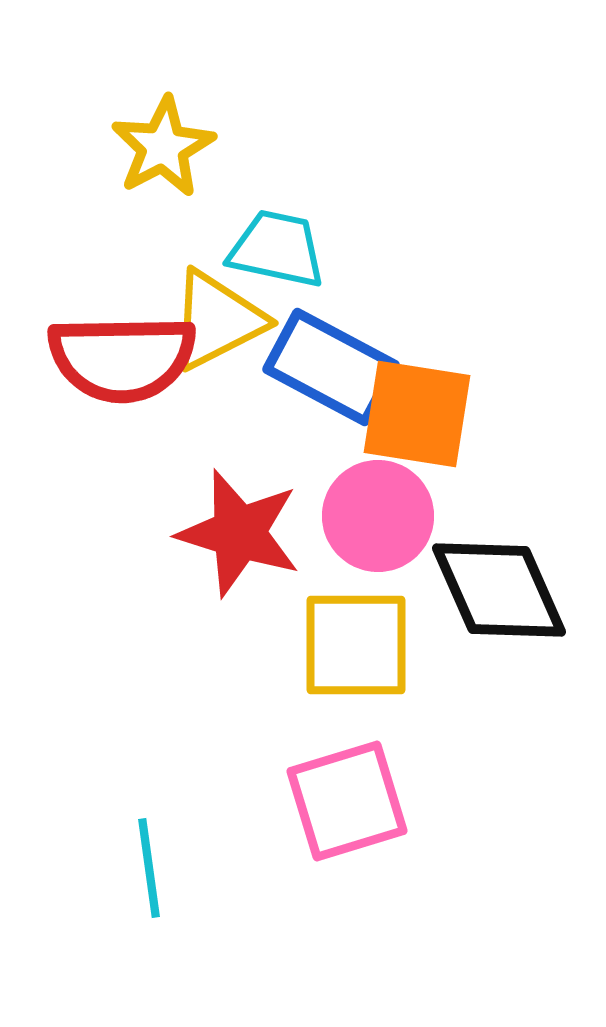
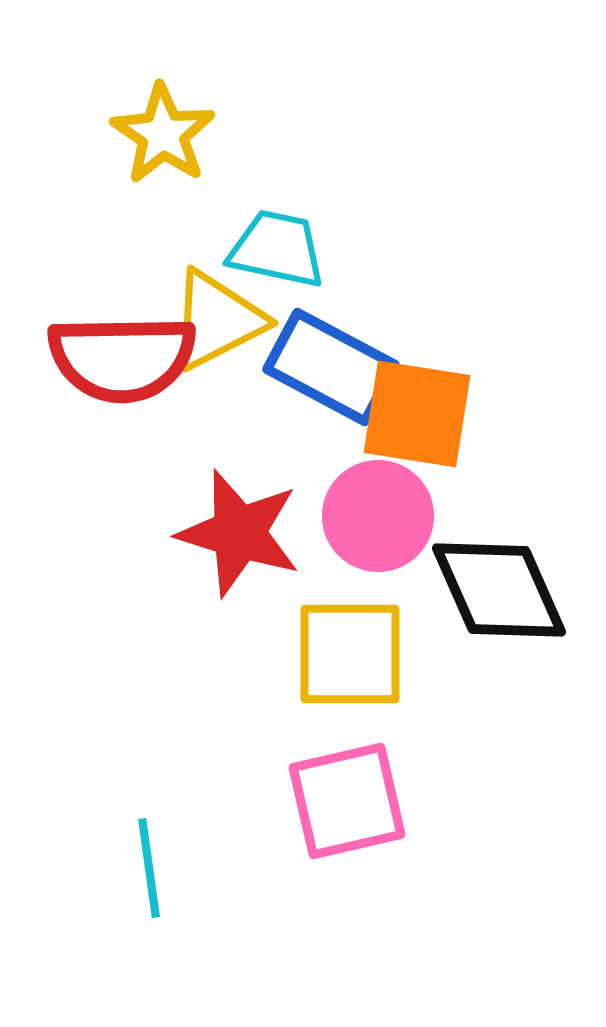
yellow star: moved 13 px up; rotated 10 degrees counterclockwise
yellow square: moved 6 px left, 9 px down
pink square: rotated 4 degrees clockwise
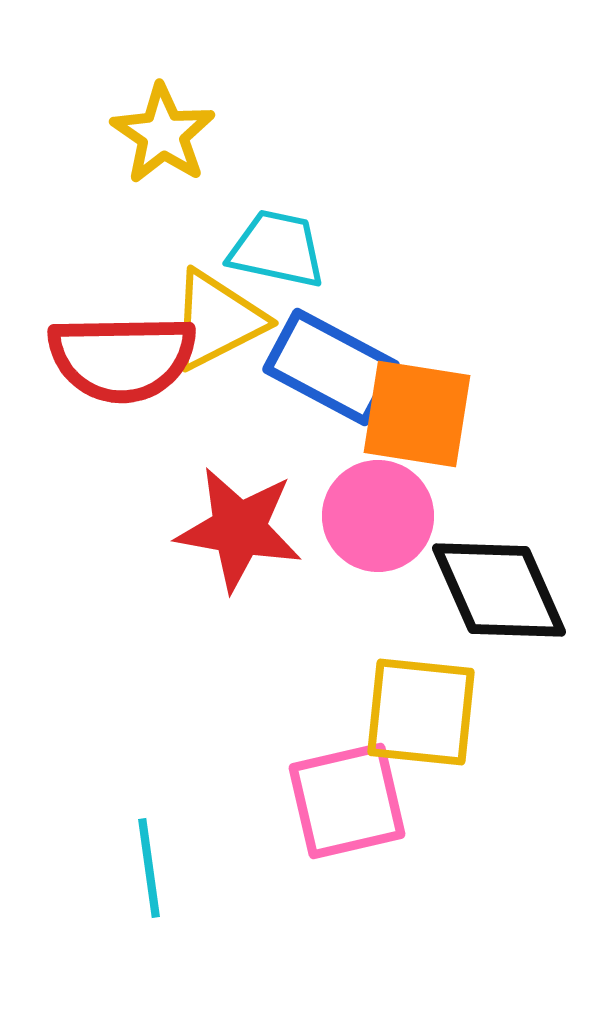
red star: moved 4 px up; rotated 7 degrees counterclockwise
yellow square: moved 71 px right, 58 px down; rotated 6 degrees clockwise
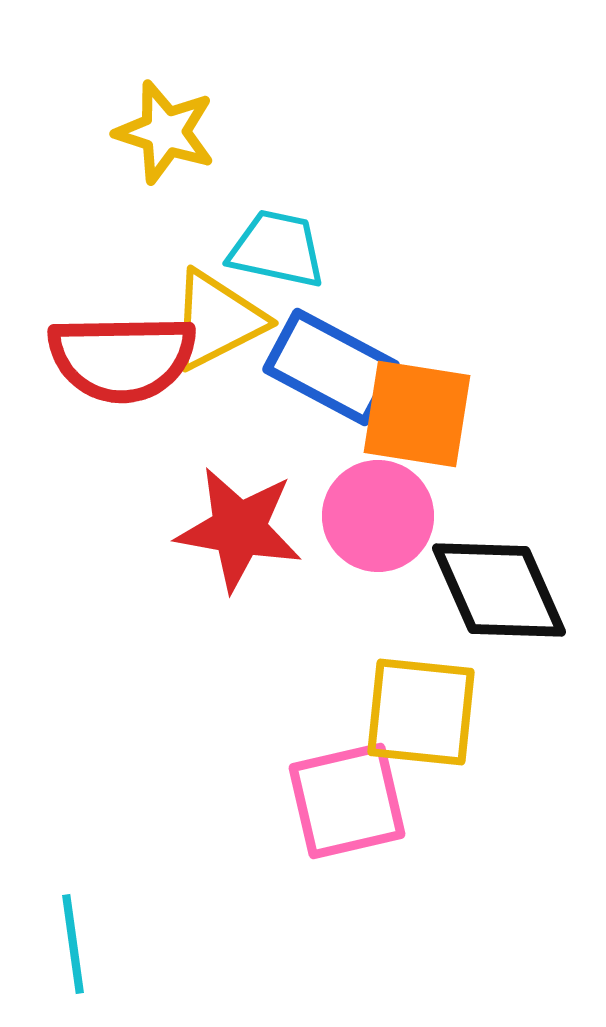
yellow star: moved 2 px right, 2 px up; rotated 16 degrees counterclockwise
cyan line: moved 76 px left, 76 px down
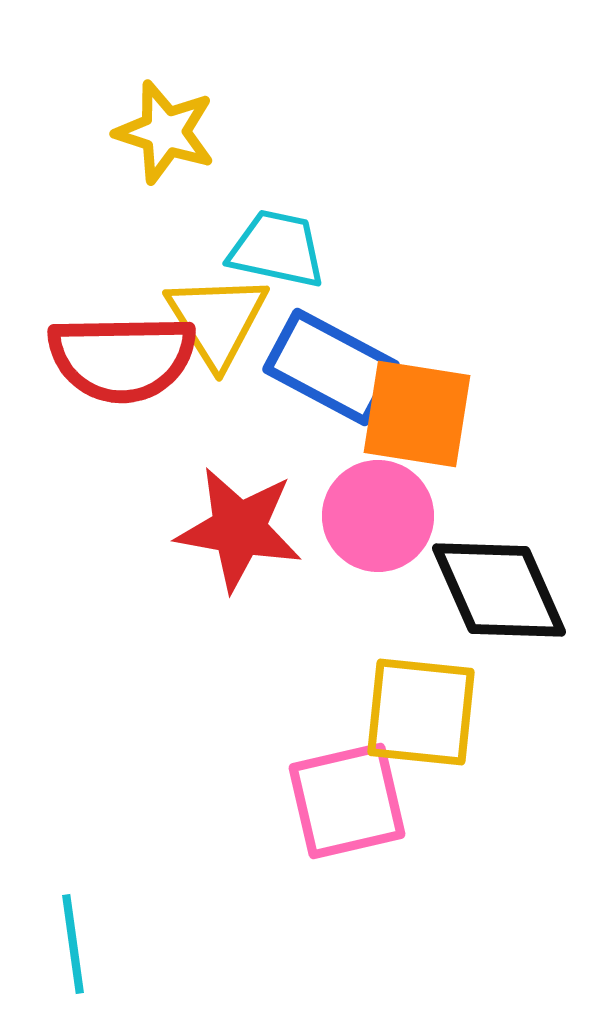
yellow triangle: rotated 35 degrees counterclockwise
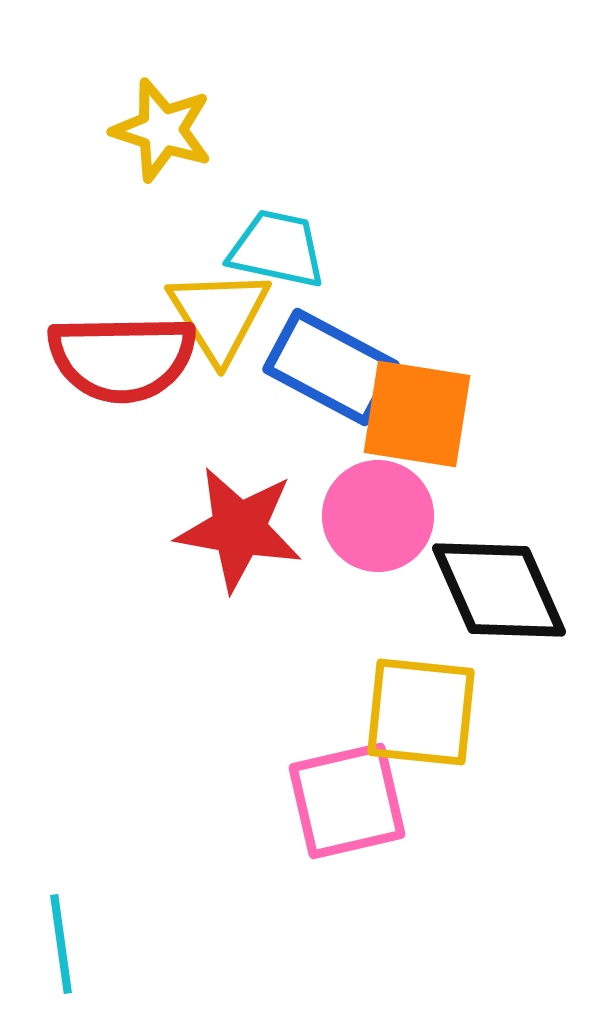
yellow star: moved 3 px left, 2 px up
yellow triangle: moved 2 px right, 5 px up
cyan line: moved 12 px left
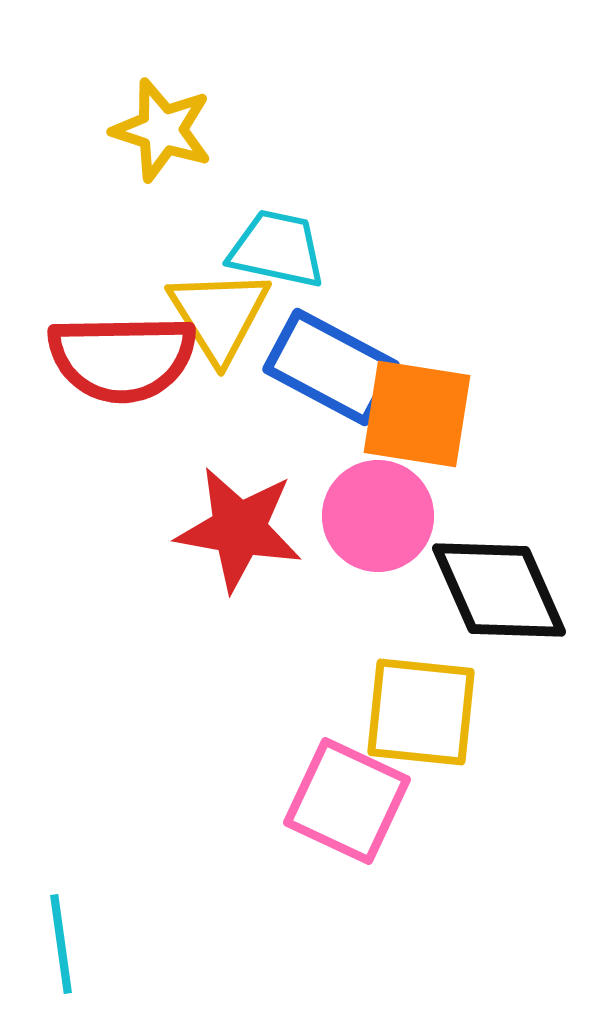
pink square: rotated 38 degrees clockwise
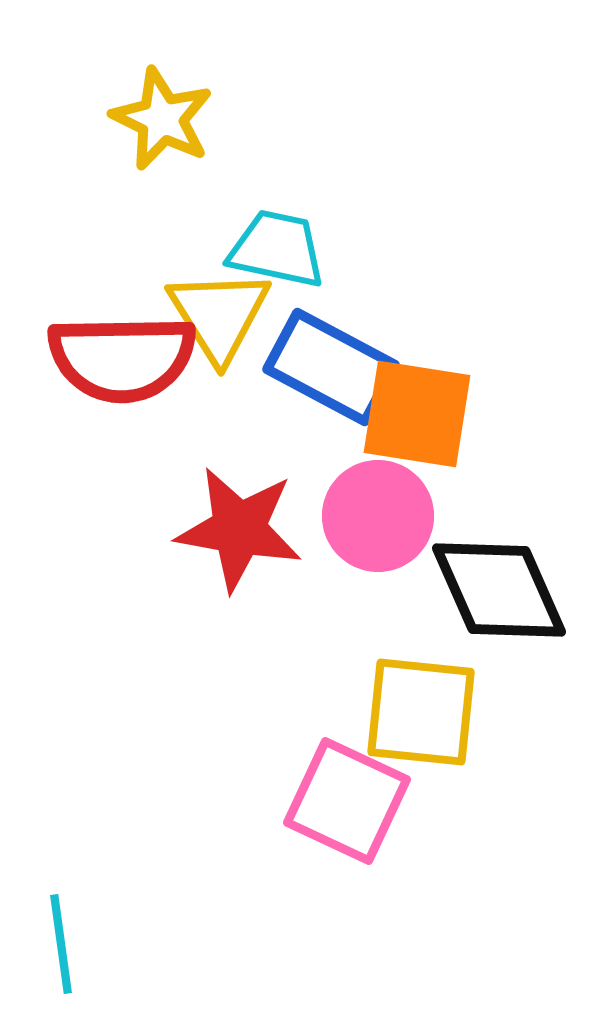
yellow star: moved 11 px up; rotated 8 degrees clockwise
